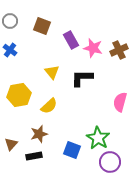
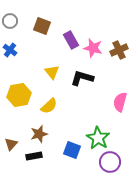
black L-shape: rotated 15 degrees clockwise
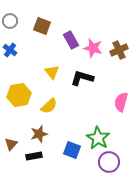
pink semicircle: moved 1 px right
purple circle: moved 1 px left
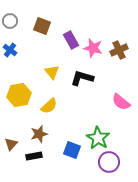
pink semicircle: rotated 66 degrees counterclockwise
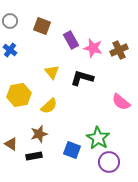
brown triangle: rotated 40 degrees counterclockwise
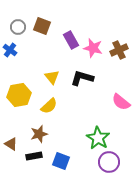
gray circle: moved 8 px right, 6 px down
yellow triangle: moved 5 px down
blue square: moved 11 px left, 11 px down
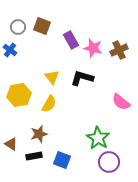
yellow semicircle: moved 2 px up; rotated 18 degrees counterclockwise
blue square: moved 1 px right, 1 px up
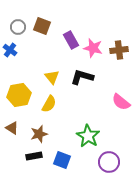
brown cross: rotated 18 degrees clockwise
black L-shape: moved 1 px up
green star: moved 10 px left, 2 px up
brown triangle: moved 1 px right, 16 px up
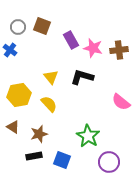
yellow triangle: moved 1 px left
yellow semicircle: rotated 72 degrees counterclockwise
brown triangle: moved 1 px right, 1 px up
